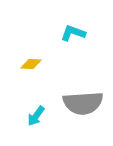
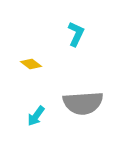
cyan L-shape: moved 3 px right, 1 px down; rotated 95 degrees clockwise
yellow diamond: rotated 35 degrees clockwise
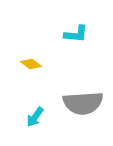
cyan L-shape: rotated 70 degrees clockwise
cyan arrow: moved 1 px left, 1 px down
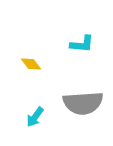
cyan L-shape: moved 6 px right, 10 px down
yellow diamond: rotated 15 degrees clockwise
